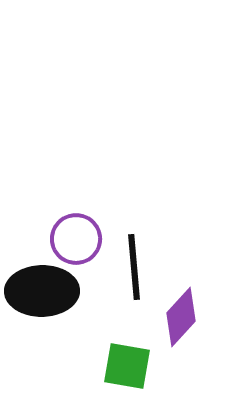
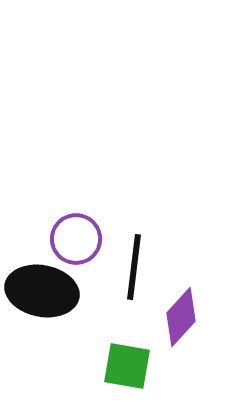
black line: rotated 12 degrees clockwise
black ellipse: rotated 12 degrees clockwise
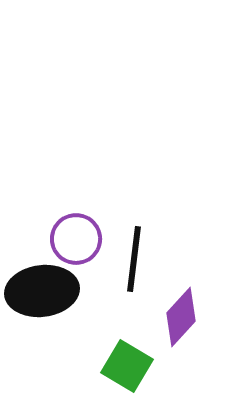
black line: moved 8 px up
black ellipse: rotated 18 degrees counterclockwise
green square: rotated 21 degrees clockwise
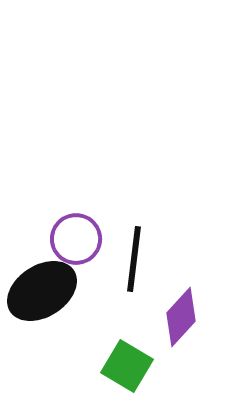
black ellipse: rotated 26 degrees counterclockwise
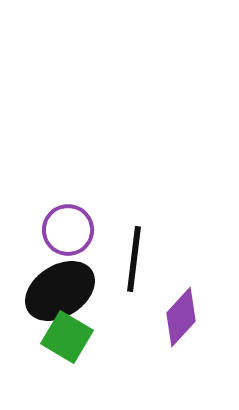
purple circle: moved 8 px left, 9 px up
black ellipse: moved 18 px right
green square: moved 60 px left, 29 px up
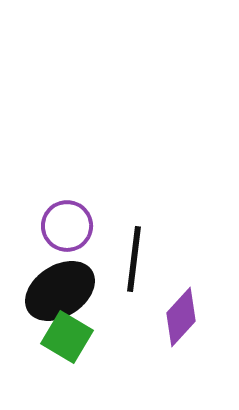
purple circle: moved 1 px left, 4 px up
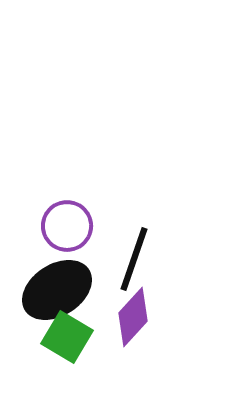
black line: rotated 12 degrees clockwise
black ellipse: moved 3 px left, 1 px up
purple diamond: moved 48 px left
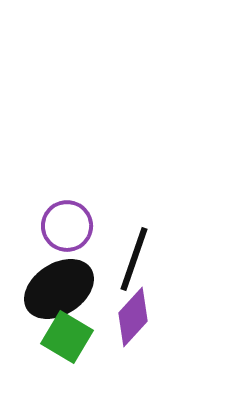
black ellipse: moved 2 px right, 1 px up
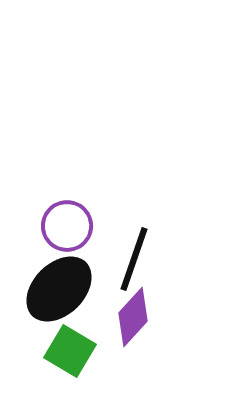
black ellipse: rotated 12 degrees counterclockwise
green square: moved 3 px right, 14 px down
